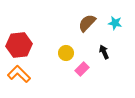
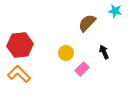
cyan star: moved 12 px up
red hexagon: moved 1 px right
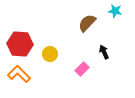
red hexagon: moved 1 px up; rotated 10 degrees clockwise
yellow circle: moved 16 px left, 1 px down
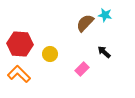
cyan star: moved 10 px left, 4 px down
brown semicircle: moved 2 px left
black arrow: rotated 24 degrees counterclockwise
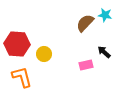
red hexagon: moved 3 px left
yellow circle: moved 6 px left
pink rectangle: moved 4 px right, 4 px up; rotated 32 degrees clockwise
orange L-shape: moved 3 px right, 3 px down; rotated 30 degrees clockwise
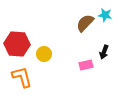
black arrow: rotated 112 degrees counterclockwise
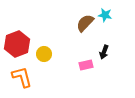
red hexagon: rotated 25 degrees counterclockwise
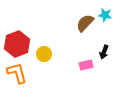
orange L-shape: moved 5 px left, 4 px up
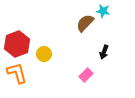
cyan star: moved 2 px left, 4 px up
pink rectangle: moved 10 px down; rotated 32 degrees counterclockwise
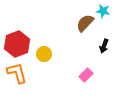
black arrow: moved 6 px up
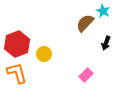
cyan star: rotated 16 degrees clockwise
black arrow: moved 2 px right, 3 px up
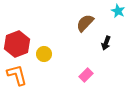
cyan star: moved 15 px right
orange L-shape: moved 2 px down
